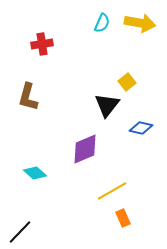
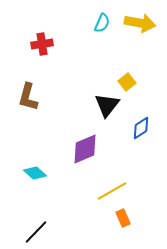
blue diamond: rotated 45 degrees counterclockwise
black line: moved 16 px right
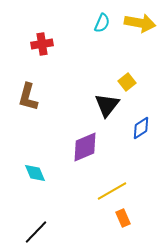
purple diamond: moved 2 px up
cyan diamond: rotated 25 degrees clockwise
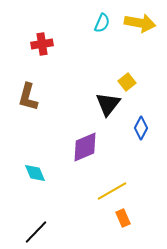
black triangle: moved 1 px right, 1 px up
blue diamond: rotated 30 degrees counterclockwise
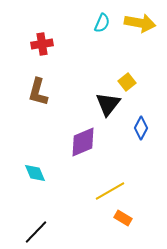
brown L-shape: moved 10 px right, 5 px up
purple diamond: moved 2 px left, 5 px up
yellow line: moved 2 px left
orange rectangle: rotated 36 degrees counterclockwise
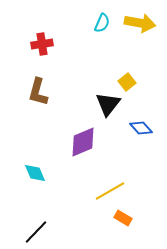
blue diamond: rotated 70 degrees counterclockwise
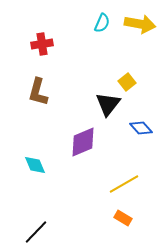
yellow arrow: moved 1 px down
cyan diamond: moved 8 px up
yellow line: moved 14 px right, 7 px up
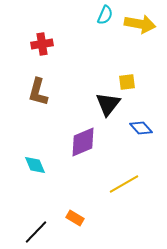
cyan semicircle: moved 3 px right, 8 px up
yellow square: rotated 30 degrees clockwise
orange rectangle: moved 48 px left
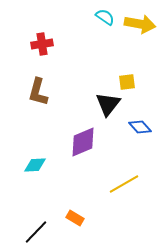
cyan semicircle: moved 2 px down; rotated 78 degrees counterclockwise
blue diamond: moved 1 px left, 1 px up
cyan diamond: rotated 70 degrees counterclockwise
